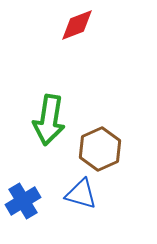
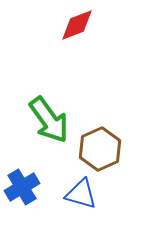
green arrow: rotated 45 degrees counterclockwise
blue cross: moved 1 px left, 14 px up
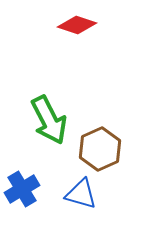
red diamond: rotated 39 degrees clockwise
green arrow: rotated 9 degrees clockwise
blue cross: moved 2 px down
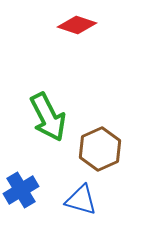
green arrow: moved 1 px left, 3 px up
blue cross: moved 1 px left, 1 px down
blue triangle: moved 6 px down
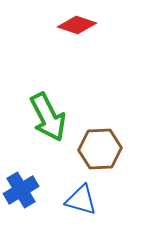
brown hexagon: rotated 21 degrees clockwise
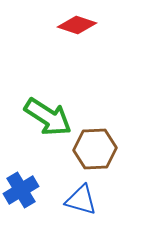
green arrow: rotated 30 degrees counterclockwise
brown hexagon: moved 5 px left
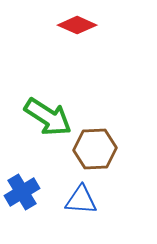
red diamond: rotated 6 degrees clockwise
blue cross: moved 1 px right, 2 px down
blue triangle: rotated 12 degrees counterclockwise
